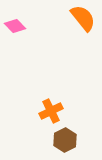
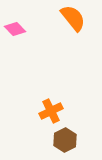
orange semicircle: moved 10 px left
pink diamond: moved 3 px down
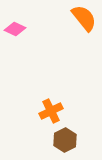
orange semicircle: moved 11 px right
pink diamond: rotated 20 degrees counterclockwise
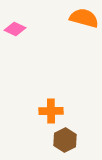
orange semicircle: rotated 36 degrees counterclockwise
orange cross: rotated 25 degrees clockwise
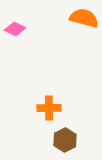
orange cross: moved 2 px left, 3 px up
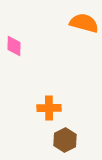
orange semicircle: moved 5 px down
pink diamond: moved 1 px left, 17 px down; rotated 65 degrees clockwise
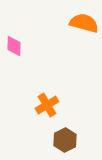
orange cross: moved 2 px left, 3 px up; rotated 30 degrees counterclockwise
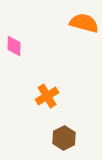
orange cross: moved 9 px up
brown hexagon: moved 1 px left, 2 px up
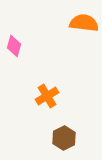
orange semicircle: rotated 8 degrees counterclockwise
pink diamond: rotated 15 degrees clockwise
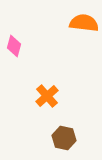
orange cross: rotated 10 degrees counterclockwise
brown hexagon: rotated 20 degrees counterclockwise
